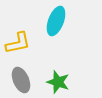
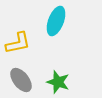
gray ellipse: rotated 15 degrees counterclockwise
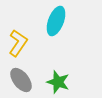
yellow L-shape: rotated 44 degrees counterclockwise
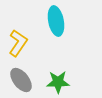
cyan ellipse: rotated 32 degrees counterclockwise
green star: rotated 20 degrees counterclockwise
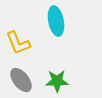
yellow L-shape: rotated 124 degrees clockwise
green star: moved 1 px left, 1 px up
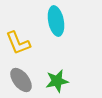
green star: rotated 10 degrees counterclockwise
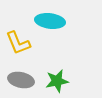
cyan ellipse: moved 6 px left; rotated 72 degrees counterclockwise
gray ellipse: rotated 40 degrees counterclockwise
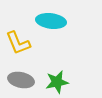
cyan ellipse: moved 1 px right
green star: moved 1 px down
